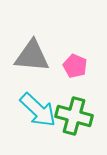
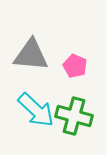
gray triangle: moved 1 px left, 1 px up
cyan arrow: moved 2 px left
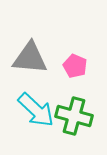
gray triangle: moved 1 px left, 3 px down
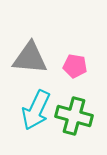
pink pentagon: rotated 15 degrees counterclockwise
cyan arrow: rotated 72 degrees clockwise
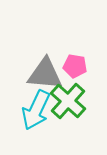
gray triangle: moved 15 px right, 16 px down
green cross: moved 6 px left, 15 px up; rotated 27 degrees clockwise
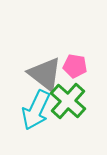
gray triangle: rotated 33 degrees clockwise
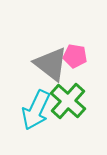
pink pentagon: moved 10 px up
gray triangle: moved 6 px right, 10 px up
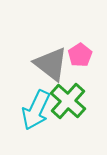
pink pentagon: moved 5 px right, 1 px up; rotated 30 degrees clockwise
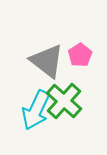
gray triangle: moved 4 px left, 3 px up
green cross: moved 4 px left
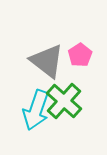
cyan arrow: rotated 6 degrees counterclockwise
